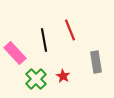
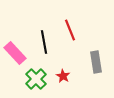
black line: moved 2 px down
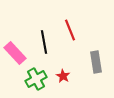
green cross: rotated 15 degrees clockwise
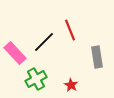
black line: rotated 55 degrees clockwise
gray rectangle: moved 1 px right, 5 px up
red star: moved 8 px right, 9 px down
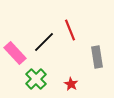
green cross: rotated 15 degrees counterclockwise
red star: moved 1 px up
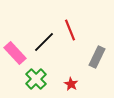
gray rectangle: rotated 35 degrees clockwise
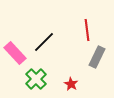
red line: moved 17 px right; rotated 15 degrees clockwise
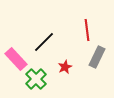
pink rectangle: moved 1 px right, 6 px down
red star: moved 6 px left, 17 px up; rotated 16 degrees clockwise
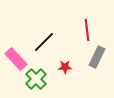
red star: rotated 24 degrees clockwise
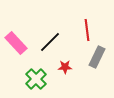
black line: moved 6 px right
pink rectangle: moved 16 px up
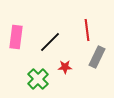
pink rectangle: moved 6 px up; rotated 50 degrees clockwise
green cross: moved 2 px right
